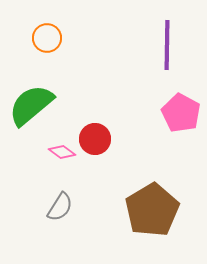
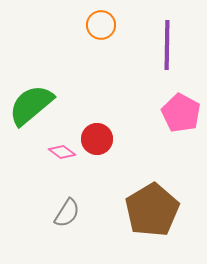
orange circle: moved 54 px right, 13 px up
red circle: moved 2 px right
gray semicircle: moved 7 px right, 6 px down
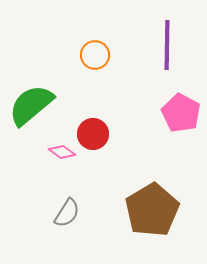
orange circle: moved 6 px left, 30 px down
red circle: moved 4 px left, 5 px up
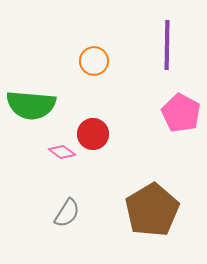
orange circle: moved 1 px left, 6 px down
green semicircle: rotated 135 degrees counterclockwise
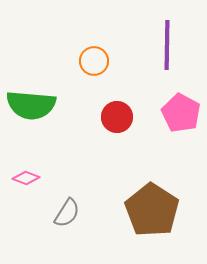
red circle: moved 24 px right, 17 px up
pink diamond: moved 36 px left, 26 px down; rotated 16 degrees counterclockwise
brown pentagon: rotated 8 degrees counterclockwise
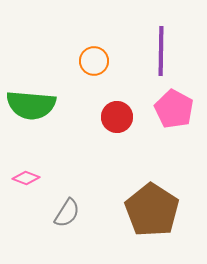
purple line: moved 6 px left, 6 px down
pink pentagon: moved 7 px left, 4 px up
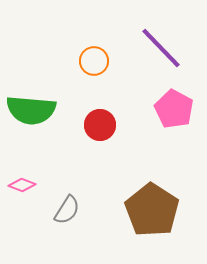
purple line: moved 3 px up; rotated 45 degrees counterclockwise
green semicircle: moved 5 px down
red circle: moved 17 px left, 8 px down
pink diamond: moved 4 px left, 7 px down
gray semicircle: moved 3 px up
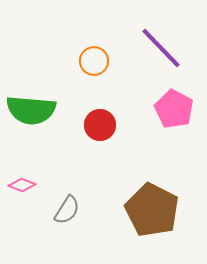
brown pentagon: rotated 6 degrees counterclockwise
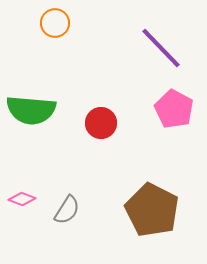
orange circle: moved 39 px left, 38 px up
red circle: moved 1 px right, 2 px up
pink diamond: moved 14 px down
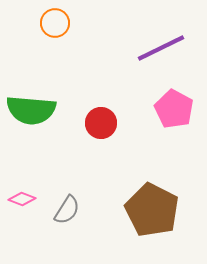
purple line: rotated 72 degrees counterclockwise
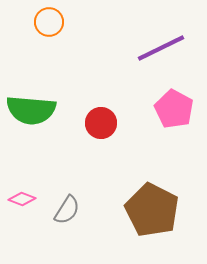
orange circle: moved 6 px left, 1 px up
